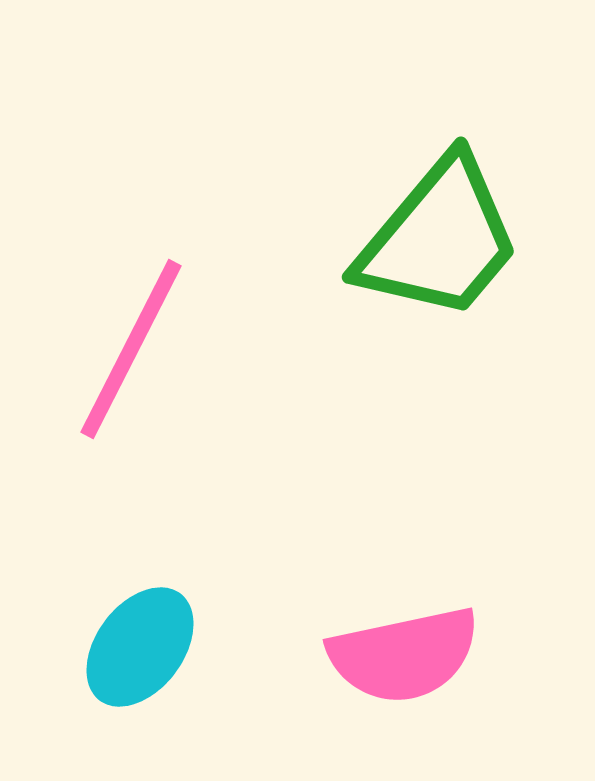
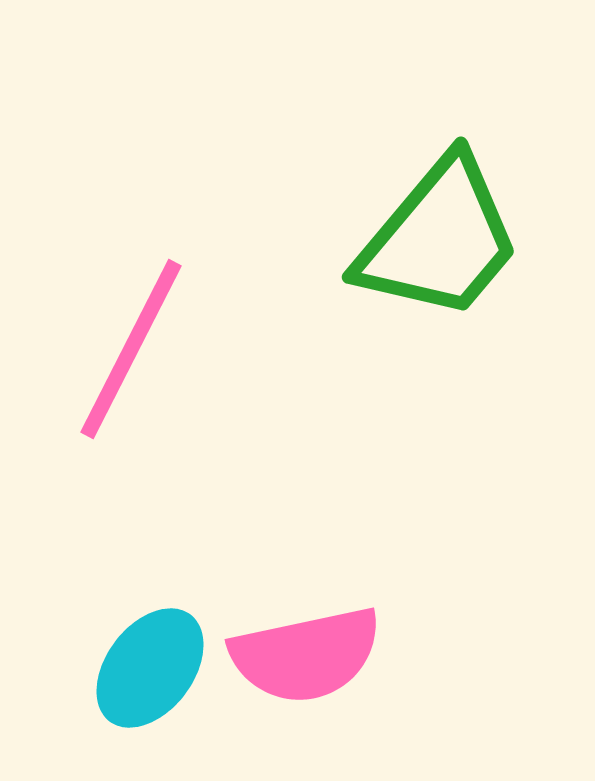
cyan ellipse: moved 10 px right, 21 px down
pink semicircle: moved 98 px left
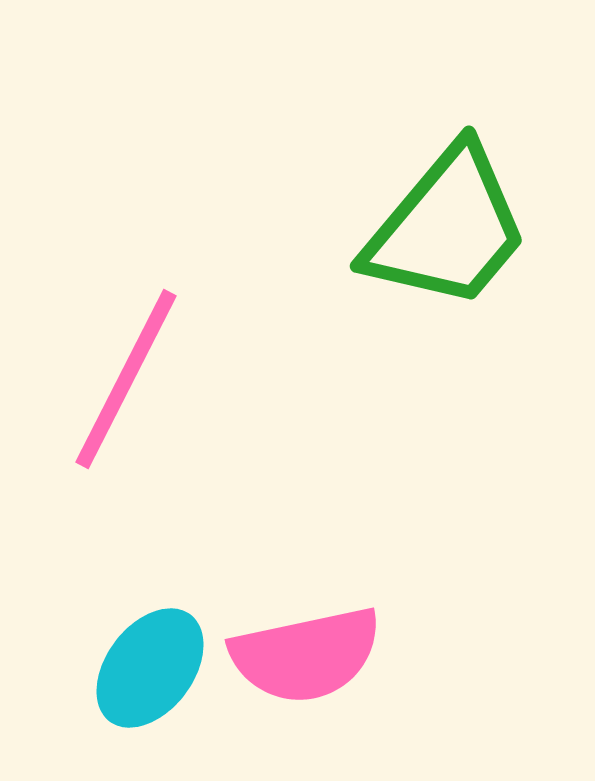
green trapezoid: moved 8 px right, 11 px up
pink line: moved 5 px left, 30 px down
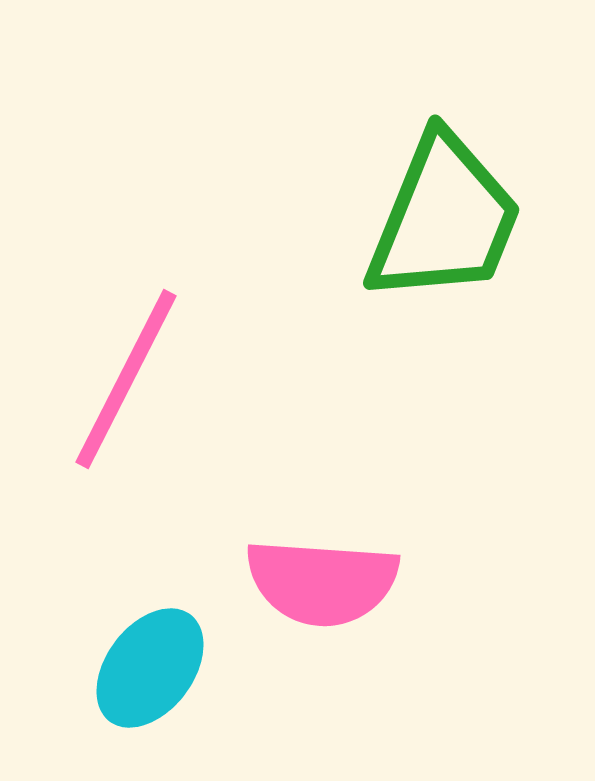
green trapezoid: moved 3 px left, 9 px up; rotated 18 degrees counterclockwise
pink semicircle: moved 16 px right, 73 px up; rotated 16 degrees clockwise
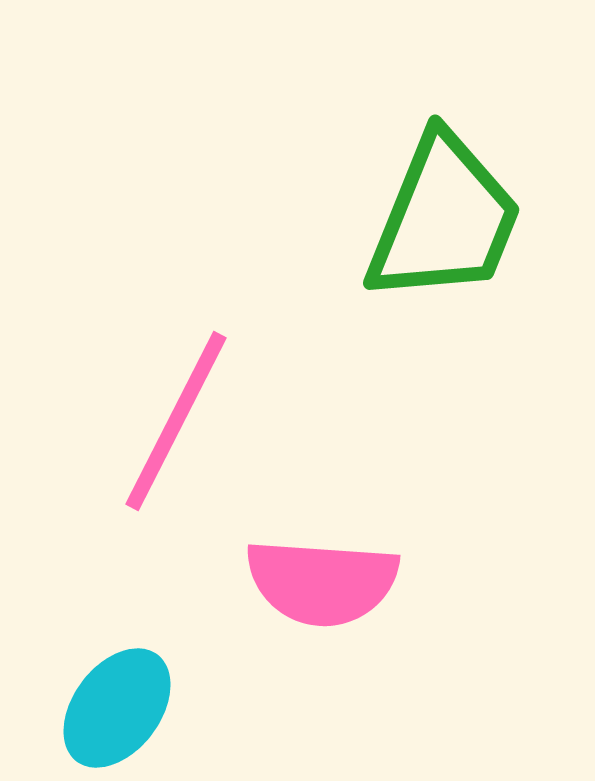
pink line: moved 50 px right, 42 px down
cyan ellipse: moved 33 px left, 40 px down
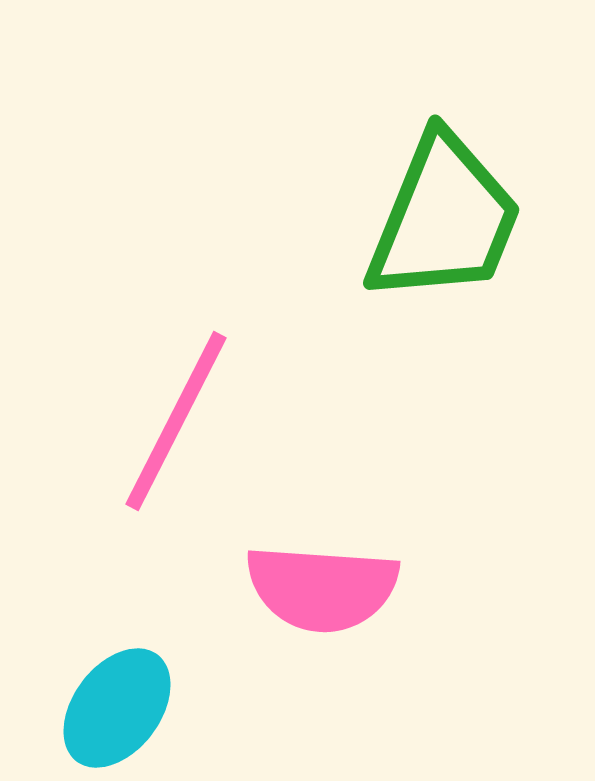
pink semicircle: moved 6 px down
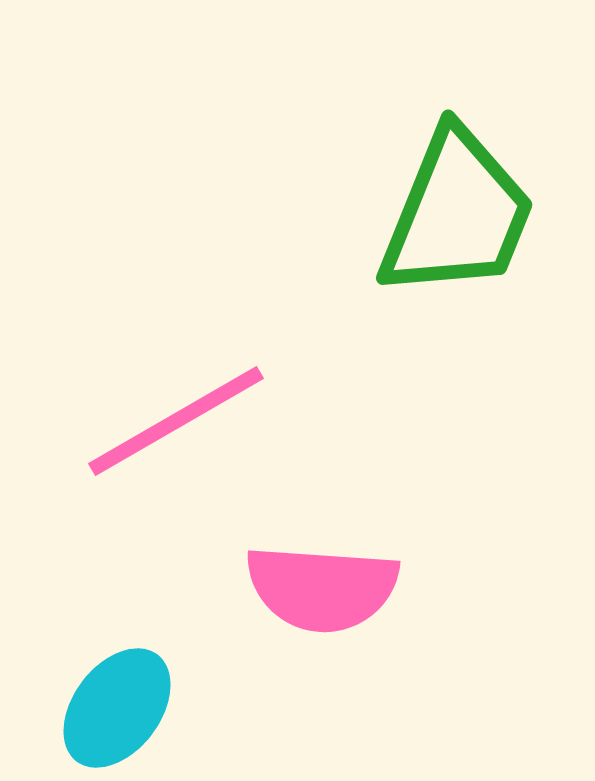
green trapezoid: moved 13 px right, 5 px up
pink line: rotated 33 degrees clockwise
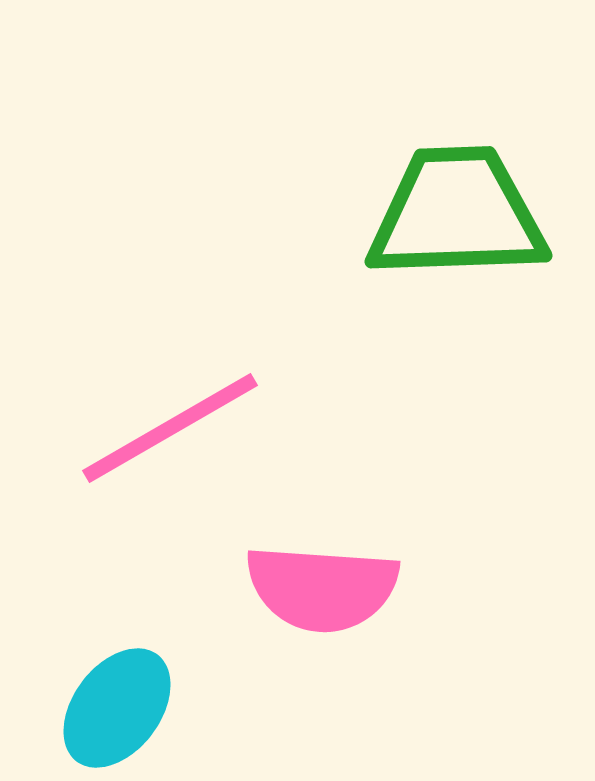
green trapezoid: rotated 114 degrees counterclockwise
pink line: moved 6 px left, 7 px down
